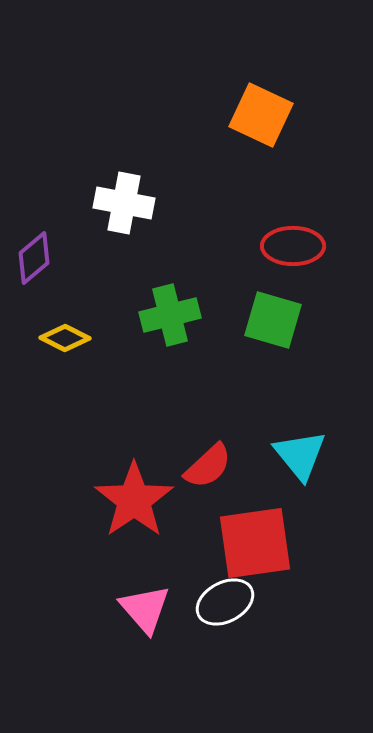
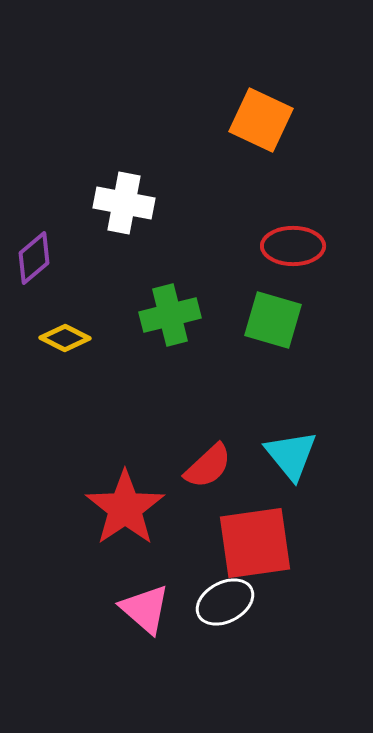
orange square: moved 5 px down
cyan triangle: moved 9 px left
red star: moved 9 px left, 8 px down
pink triangle: rotated 8 degrees counterclockwise
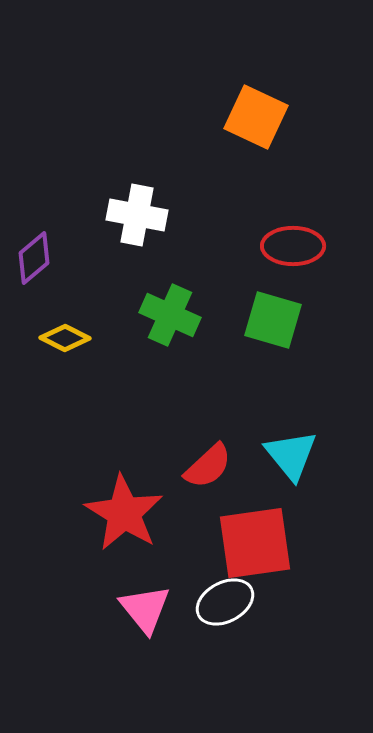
orange square: moved 5 px left, 3 px up
white cross: moved 13 px right, 12 px down
green cross: rotated 38 degrees clockwise
red star: moved 1 px left, 5 px down; rotated 6 degrees counterclockwise
pink triangle: rotated 10 degrees clockwise
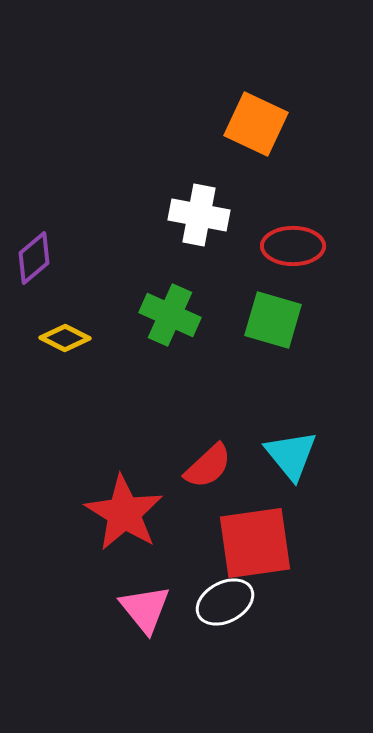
orange square: moved 7 px down
white cross: moved 62 px right
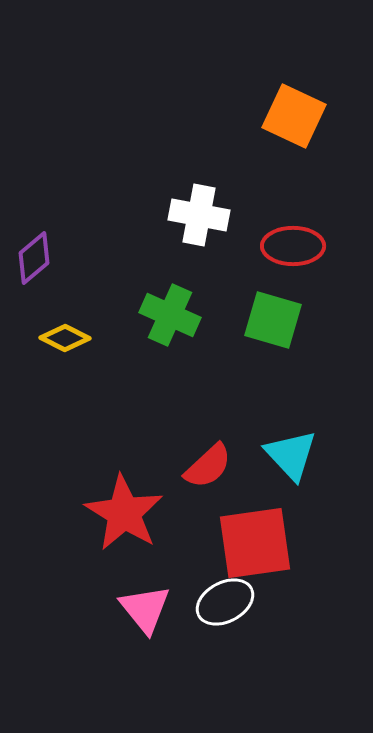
orange square: moved 38 px right, 8 px up
cyan triangle: rotated 4 degrees counterclockwise
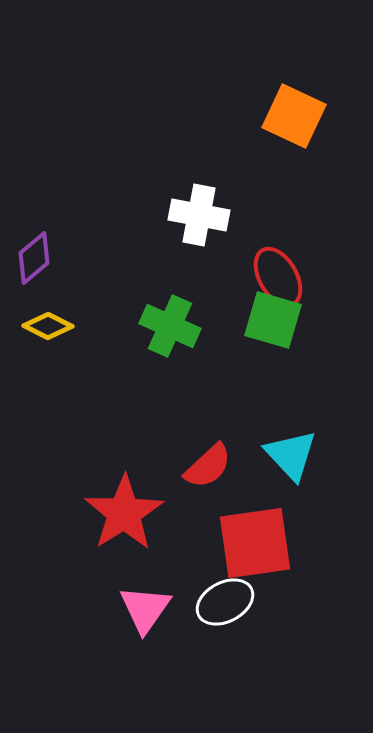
red ellipse: moved 15 px left, 31 px down; rotated 60 degrees clockwise
green cross: moved 11 px down
yellow diamond: moved 17 px left, 12 px up
red star: rotated 8 degrees clockwise
pink triangle: rotated 14 degrees clockwise
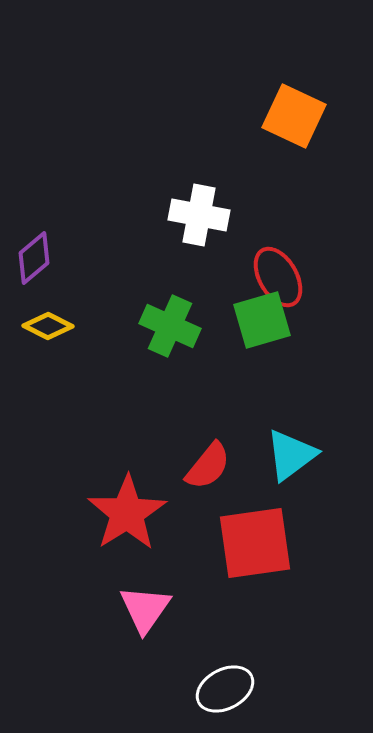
green square: moved 11 px left; rotated 32 degrees counterclockwise
cyan triangle: rotated 36 degrees clockwise
red semicircle: rotated 8 degrees counterclockwise
red star: moved 3 px right
white ellipse: moved 87 px down
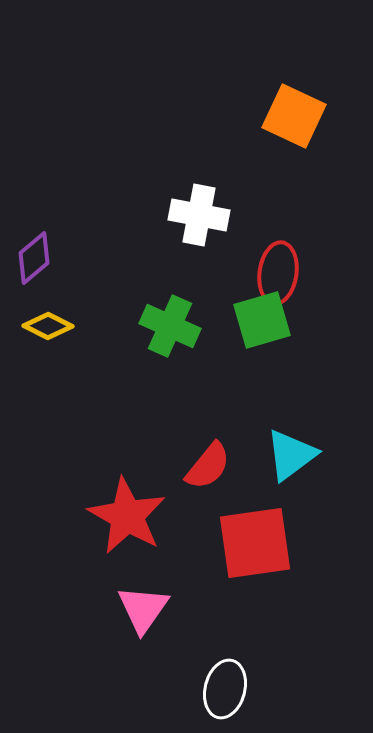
red ellipse: moved 4 px up; rotated 38 degrees clockwise
red star: moved 3 px down; rotated 10 degrees counterclockwise
pink triangle: moved 2 px left
white ellipse: rotated 48 degrees counterclockwise
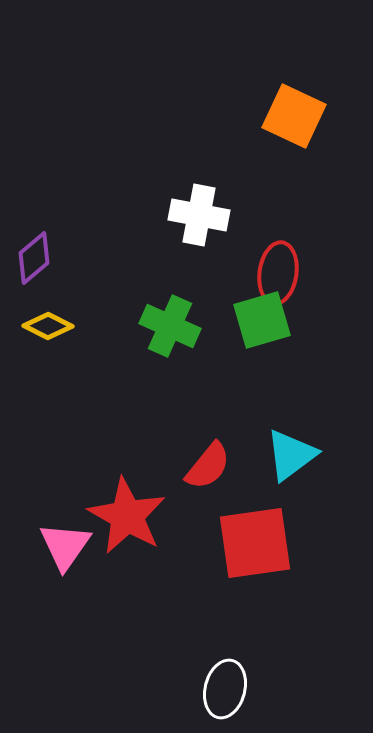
pink triangle: moved 78 px left, 63 px up
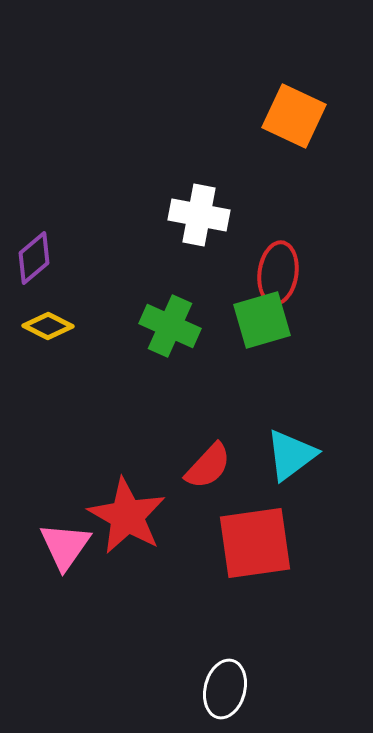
red semicircle: rotated 4 degrees clockwise
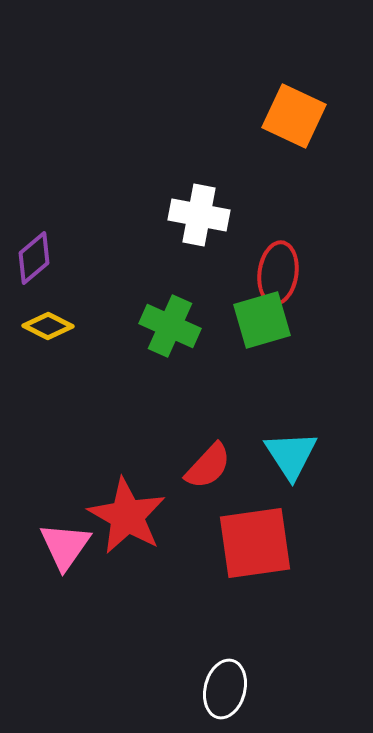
cyan triangle: rotated 26 degrees counterclockwise
